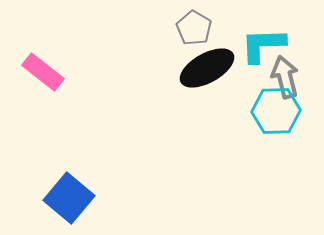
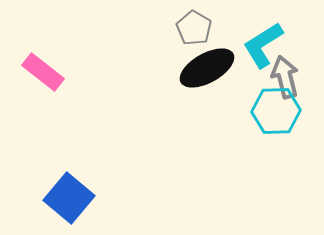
cyan L-shape: rotated 30 degrees counterclockwise
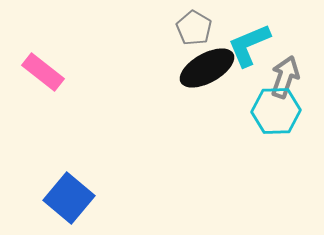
cyan L-shape: moved 14 px left; rotated 9 degrees clockwise
gray arrow: rotated 33 degrees clockwise
